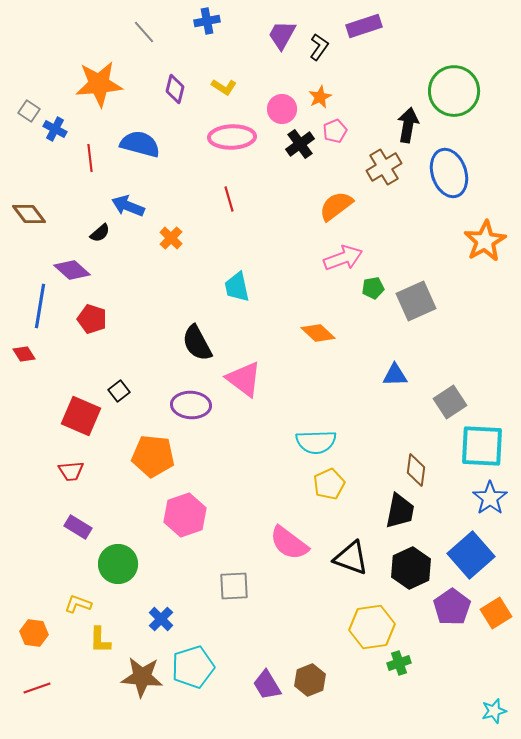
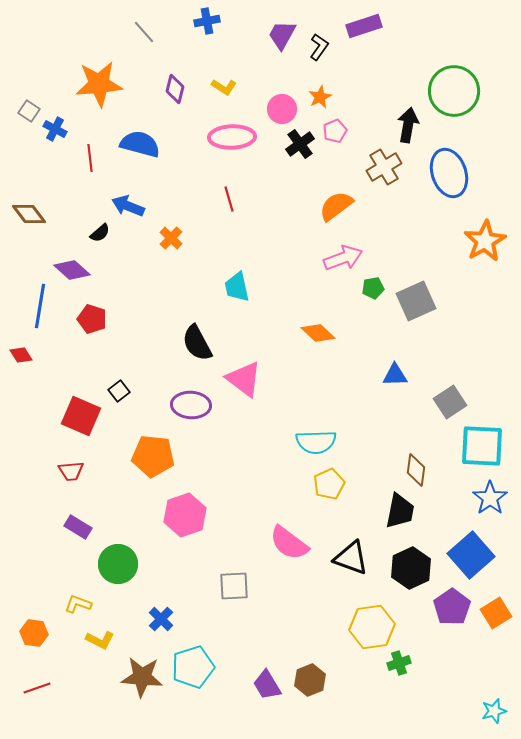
red diamond at (24, 354): moved 3 px left, 1 px down
yellow L-shape at (100, 640): rotated 64 degrees counterclockwise
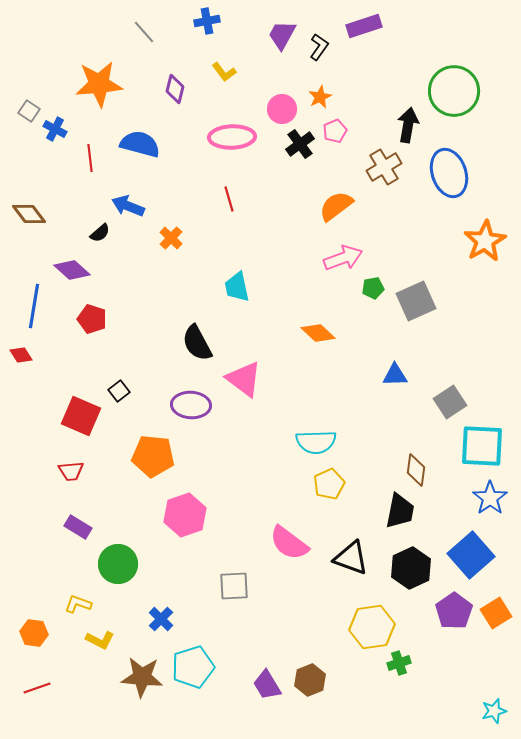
yellow L-shape at (224, 87): moved 15 px up; rotated 20 degrees clockwise
blue line at (40, 306): moved 6 px left
purple pentagon at (452, 607): moved 2 px right, 4 px down
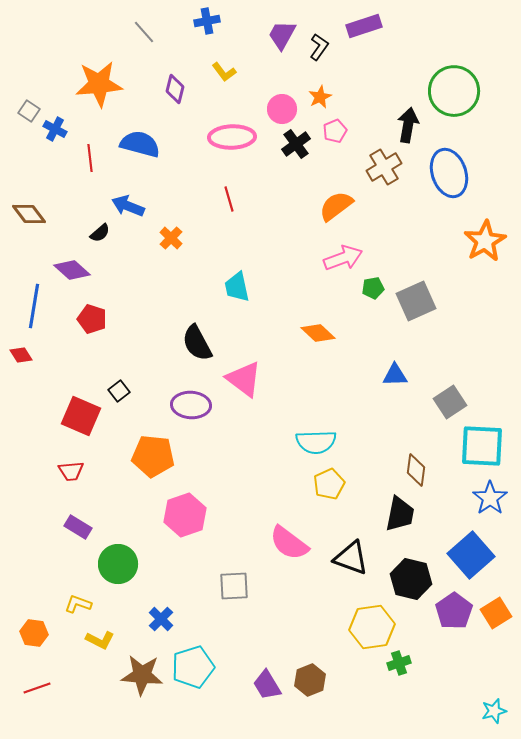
black cross at (300, 144): moved 4 px left
black trapezoid at (400, 511): moved 3 px down
black hexagon at (411, 568): moved 11 px down; rotated 21 degrees counterclockwise
brown star at (142, 677): moved 2 px up
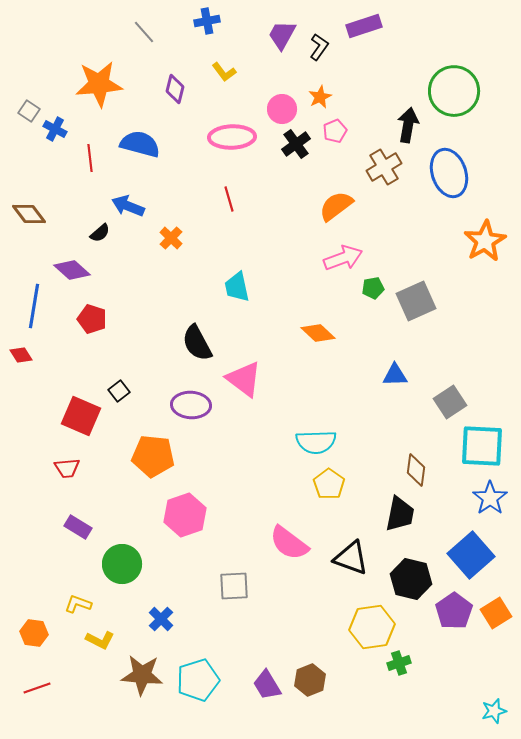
red trapezoid at (71, 471): moved 4 px left, 3 px up
yellow pentagon at (329, 484): rotated 12 degrees counterclockwise
green circle at (118, 564): moved 4 px right
cyan pentagon at (193, 667): moved 5 px right, 13 px down
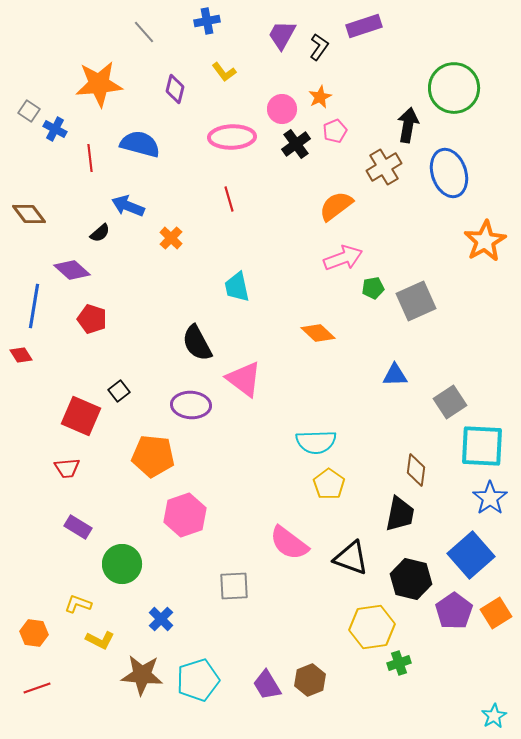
green circle at (454, 91): moved 3 px up
cyan star at (494, 711): moved 5 px down; rotated 15 degrees counterclockwise
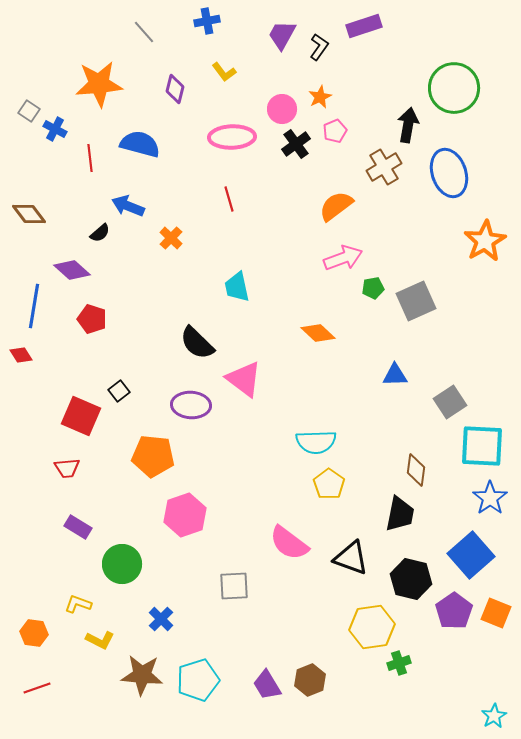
black semicircle at (197, 343): rotated 18 degrees counterclockwise
orange square at (496, 613): rotated 36 degrees counterclockwise
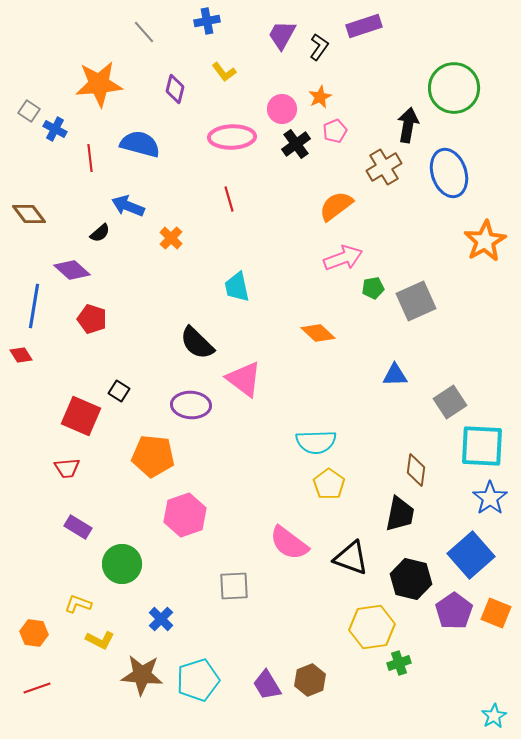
black square at (119, 391): rotated 20 degrees counterclockwise
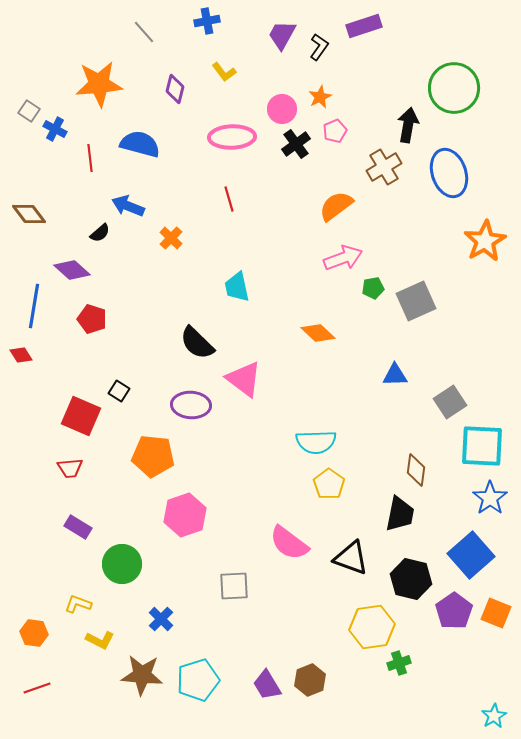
red trapezoid at (67, 468): moved 3 px right
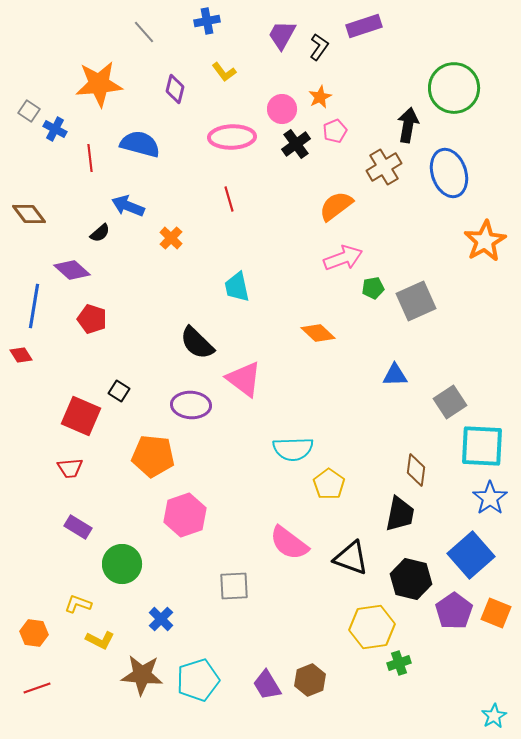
cyan semicircle at (316, 442): moved 23 px left, 7 px down
